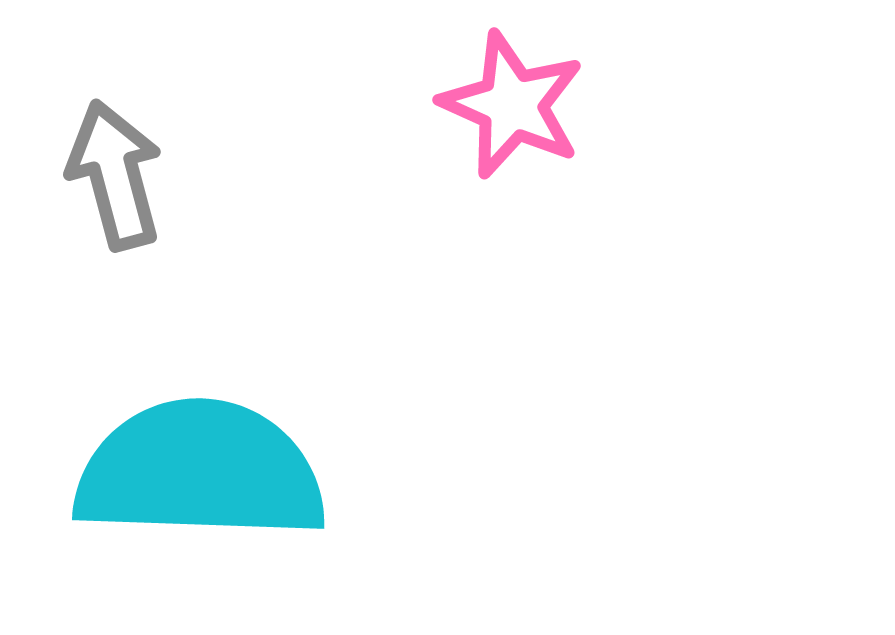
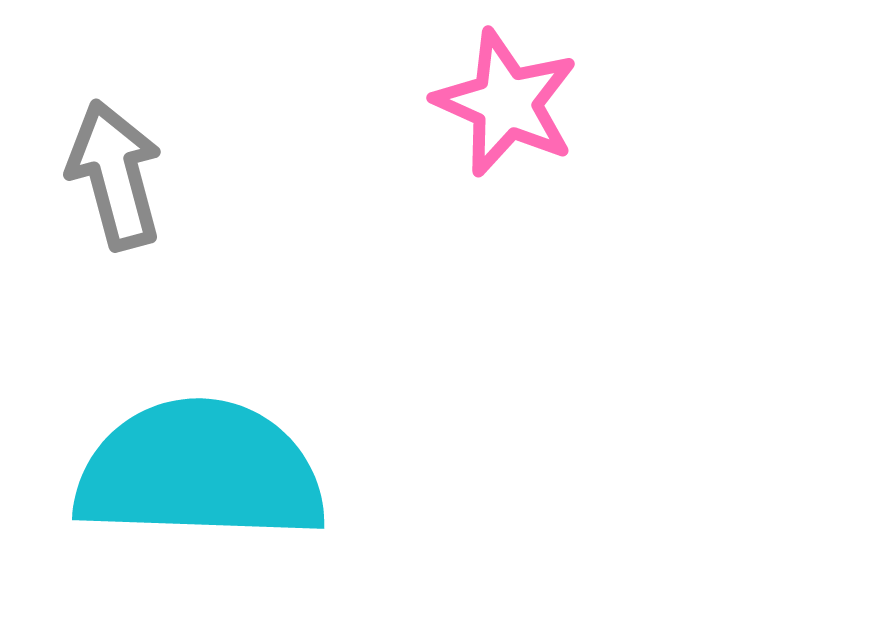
pink star: moved 6 px left, 2 px up
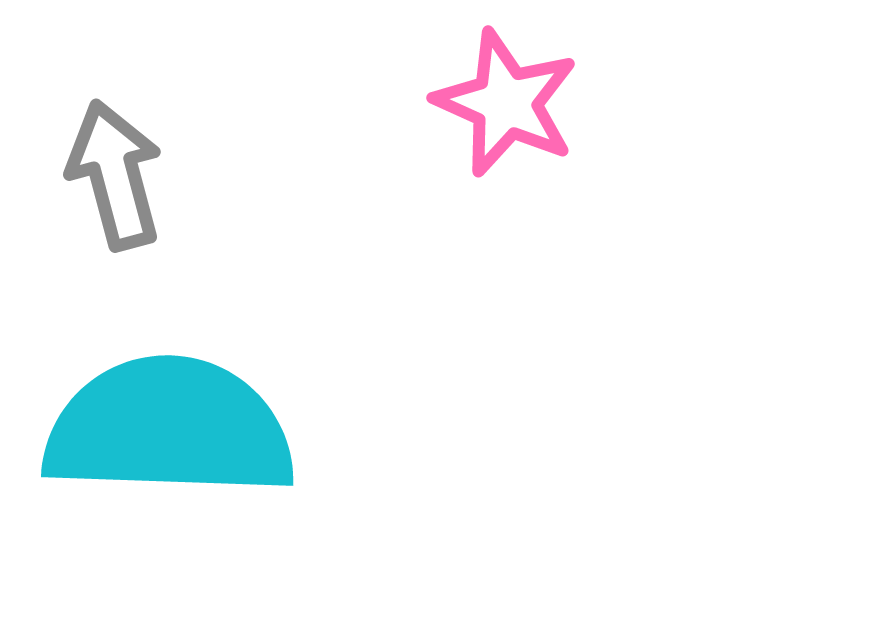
cyan semicircle: moved 31 px left, 43 px up
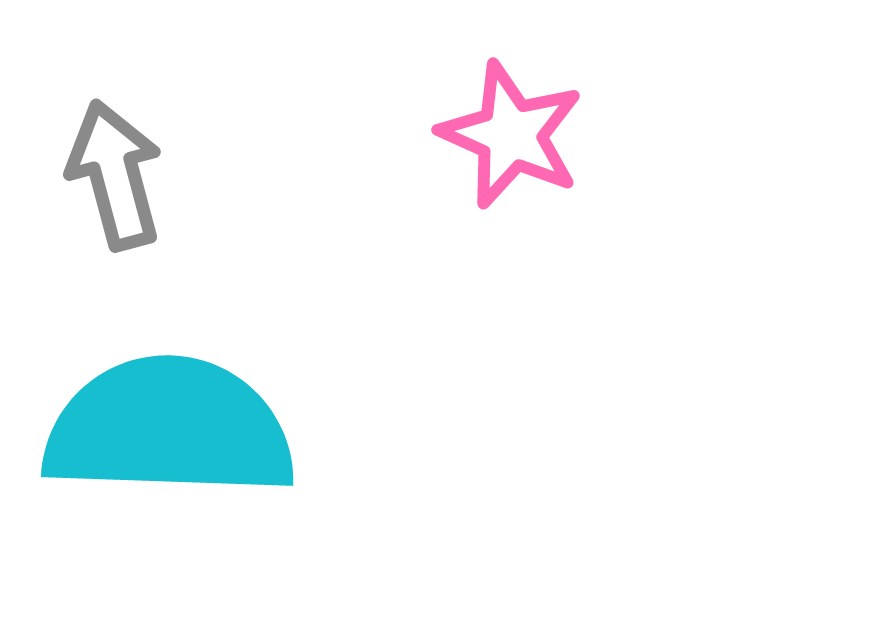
pink star: moved 5 px right, 32 px down
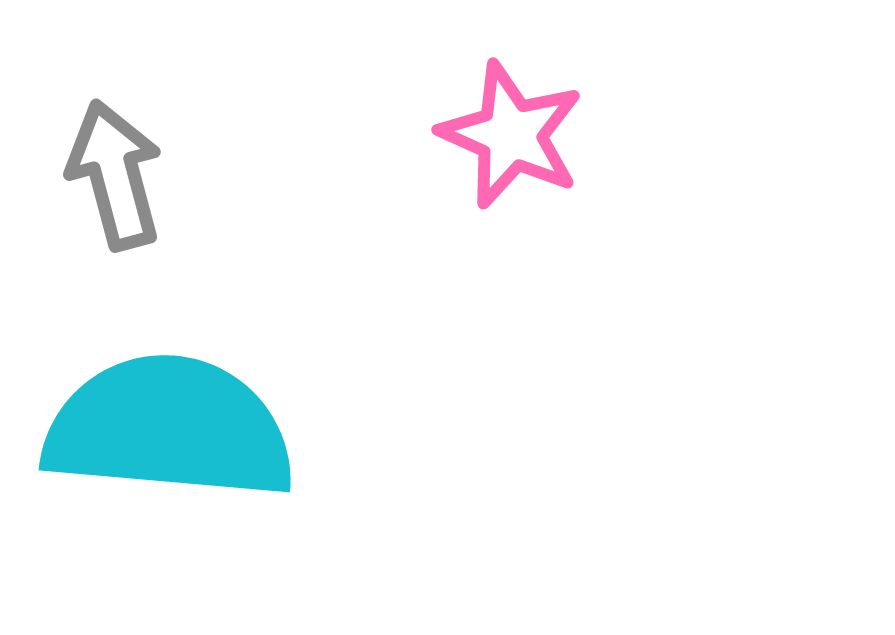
cyan semicircle: rotated 3 degrees clockwise
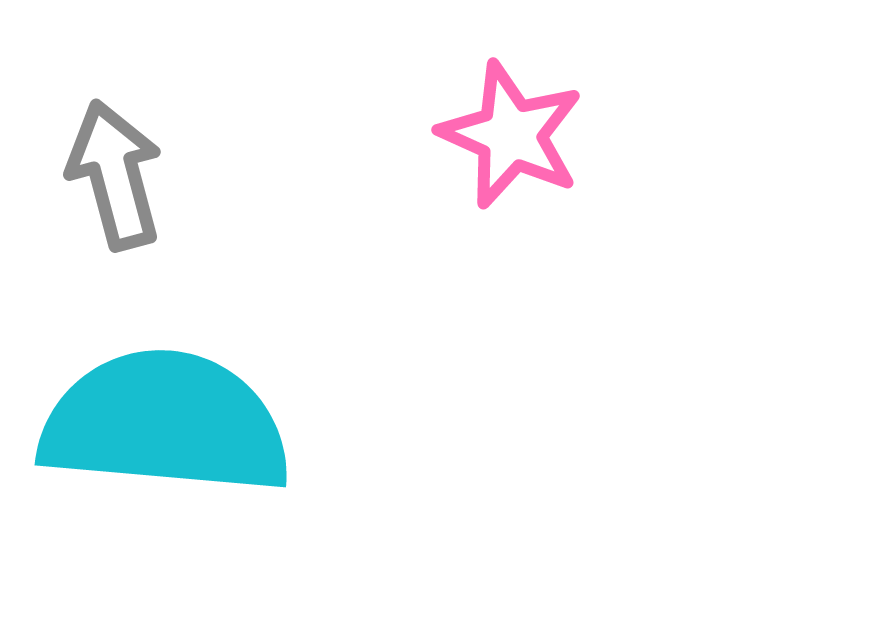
cyan semicircle: moved 4 px left, 5 px up
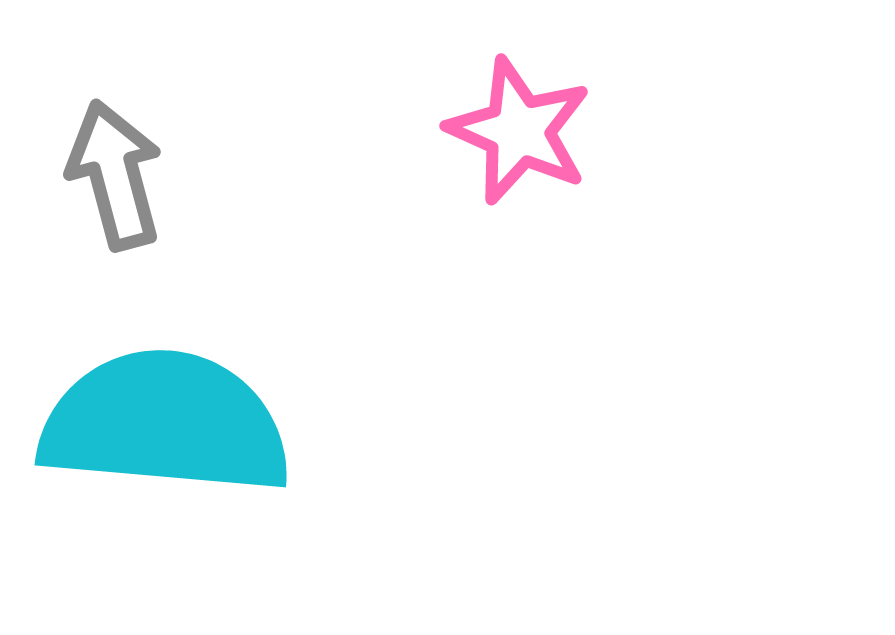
pink star: moved 8 px right, 4 px up
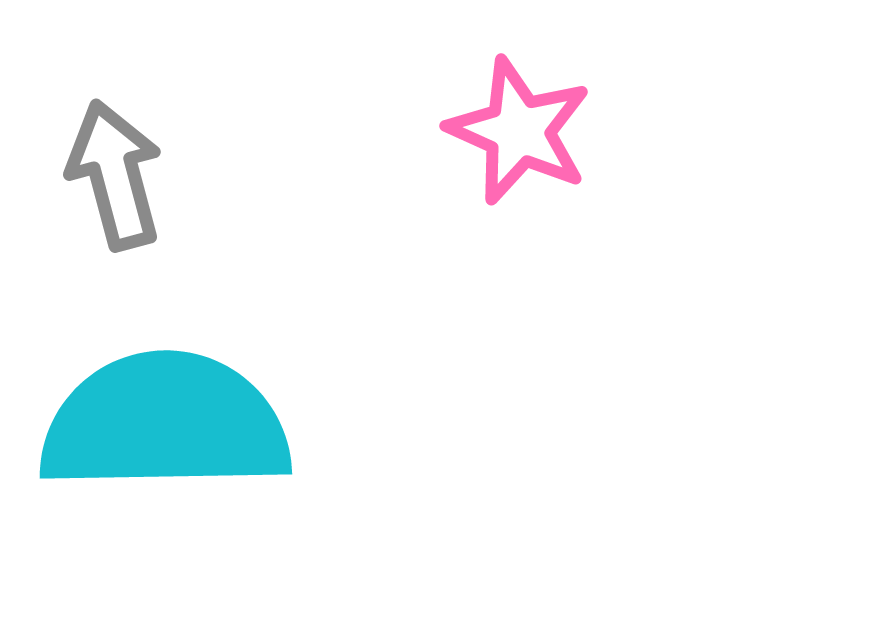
cyan semicircle: rotated 6 degrees counterclockwise
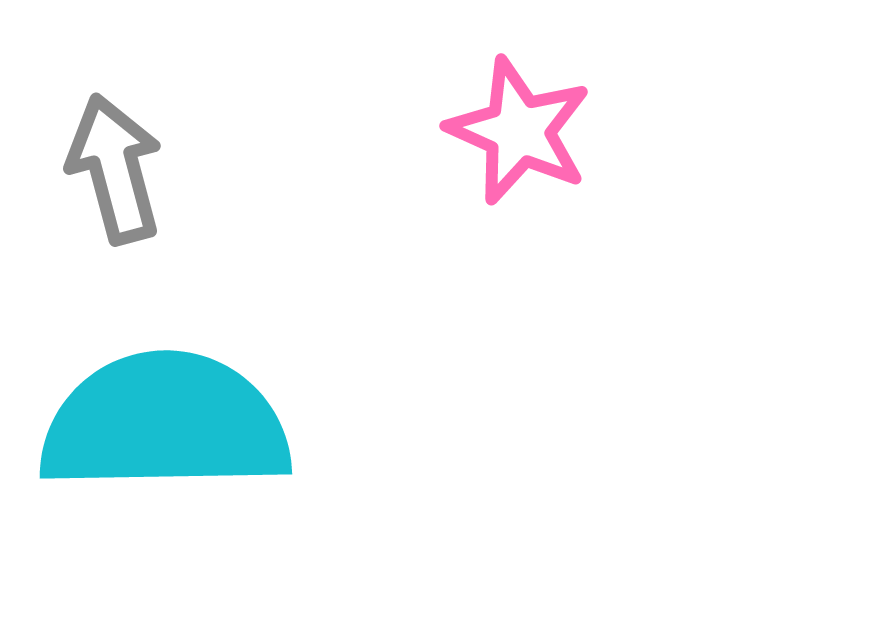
gray arrow: moved 6 px up
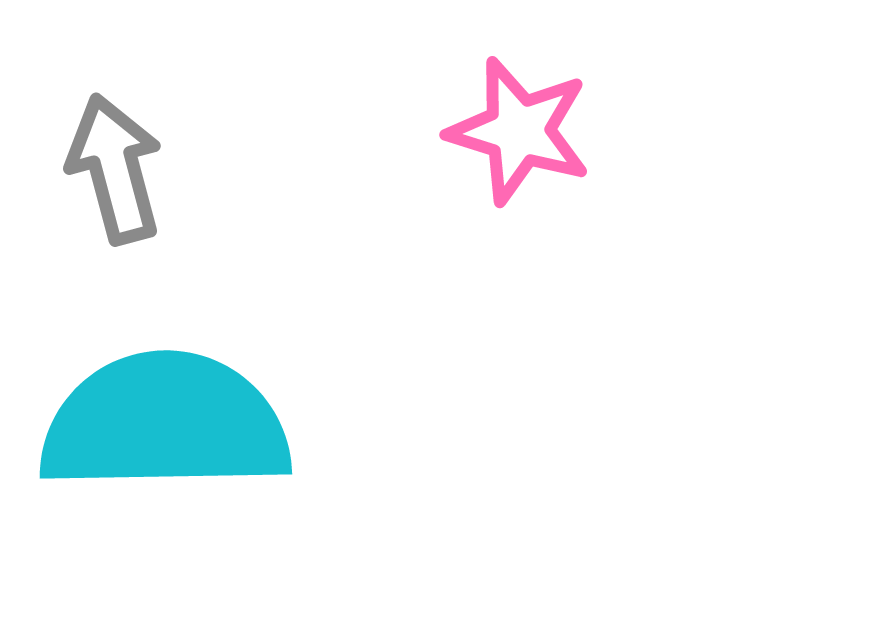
pink star: rotated 7 degrees counterclockwise
